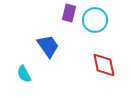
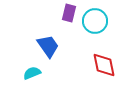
cyan circle: moved 1 px down
cyan semicircle: moved 8 px right, 1 px up; rotated 96 degrees clockwise
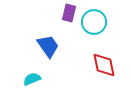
cyan circle: moved 1 px left, 1 px down
cyan semicircle: moved 6 px down
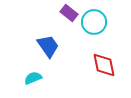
purple rectangle: rotated 66 degrees counterclockwise
cyan semicircle: moved 1 px right, 1 px up
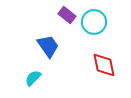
purple rectangle: moved 2 px left, 2 px down
cyan semicircle: rotated 24 degrees counterclockwise
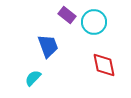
blue trapezoid: rotated 15 degrees clockwise
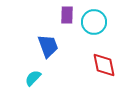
purple rectangle: rotated 54 degrees clockwise
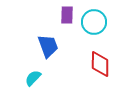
red diamond: moved 4 px left, 1 px up; rotated 12 degrees clockwise
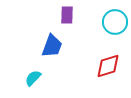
cyan circle: moved 21 px right
blue trapezoid: moved 4 px right; rotated 40 degrees clockwise
red diamond: moved 8 px right, 2 px down; rotated 72 degrees clockwise
